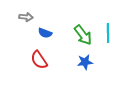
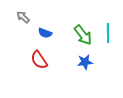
gray arrow: moved 3 px left; rotated 144 degrees counterclockwise
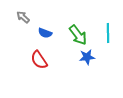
green arrow: moved 5 px left
blue star: moved 2 px right, 5 px up
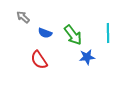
green arrow: moved 5 px left
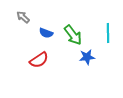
blue semicircle: moved 1 px right
red semicircle: rotated 90 degrees counterclockwise
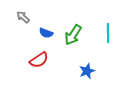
green arrow: rotated 70 degrees clockwise
blue star: moved 14 px down; rotated 14 degrees counterclockwise
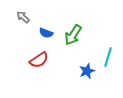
cyan line: moved 24 px down; rotated 18 degrees clockwise
